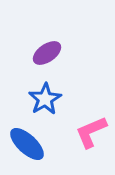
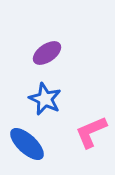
blue star: rotated 16 degrees counterclockwise
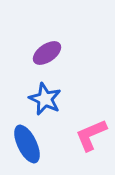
pink L-shape: moved 3 px down
blue ellipse: rotated 21 degrees clockwise
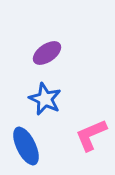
blue ellipse: moved 1 px left, 2 px down
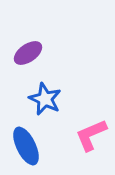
purple ellipse: moved 19 px left
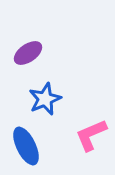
blue star: rotated 24 degrees clockwise
